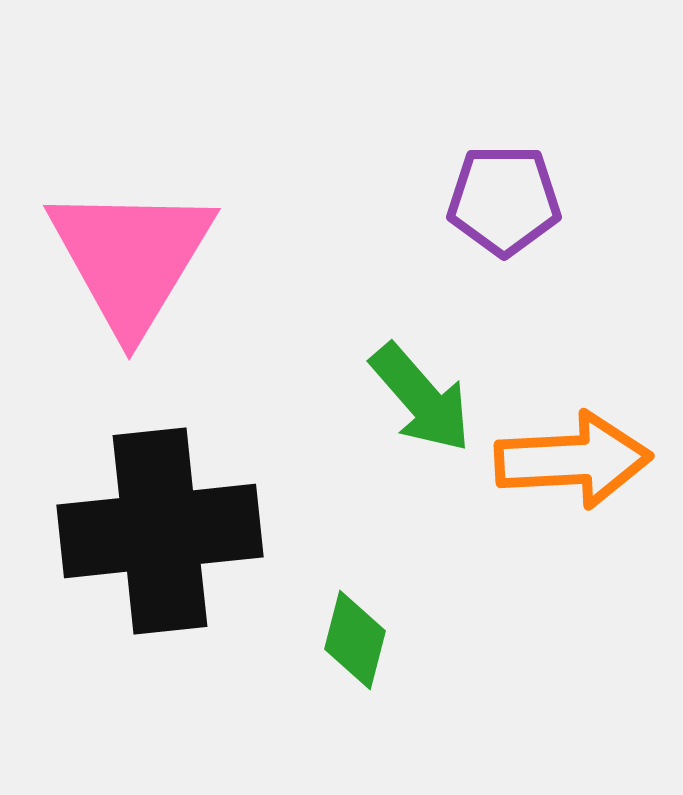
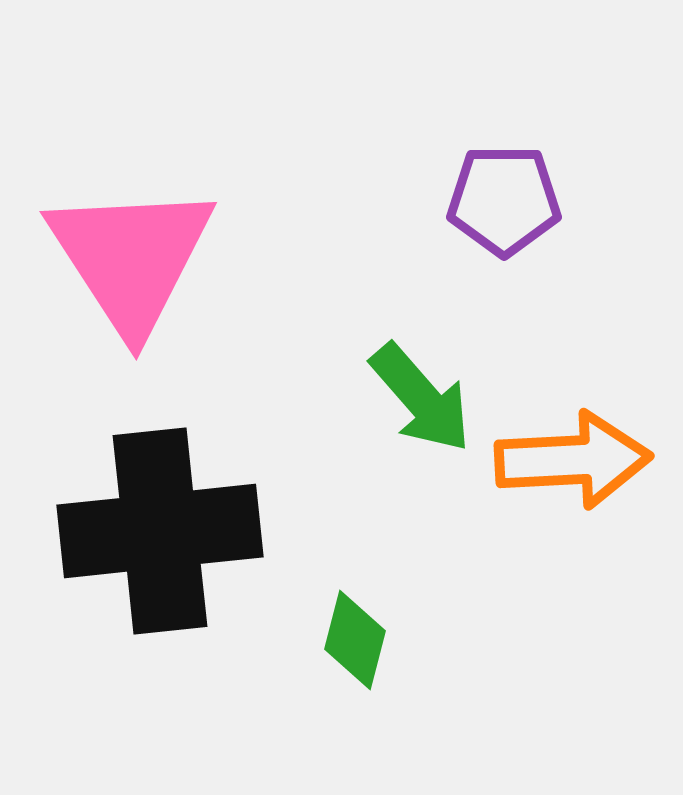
pink triangle: rotated 4 degrees counterclockwise
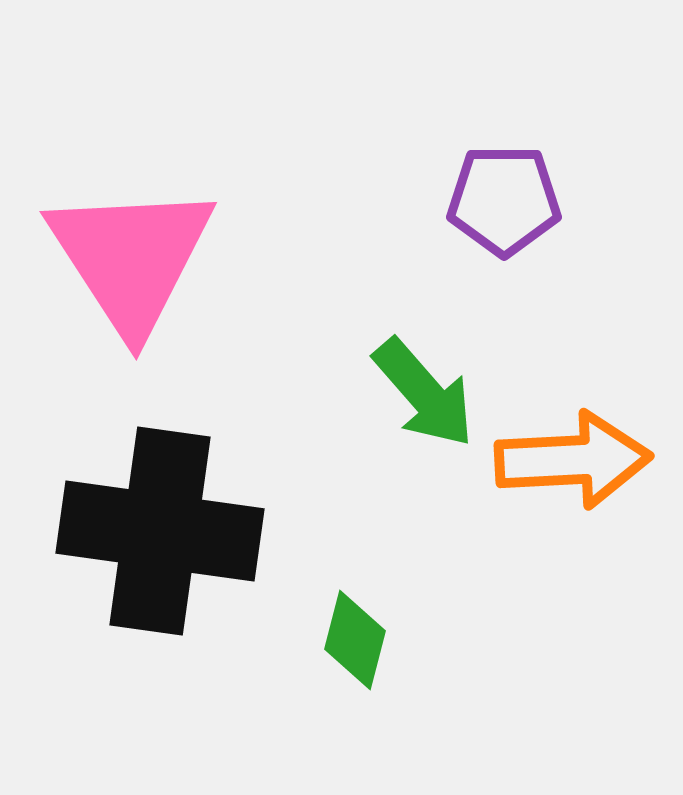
green arrow: moved 3 px right, 5 px up
black cross: rotated 14 degrees clockwise
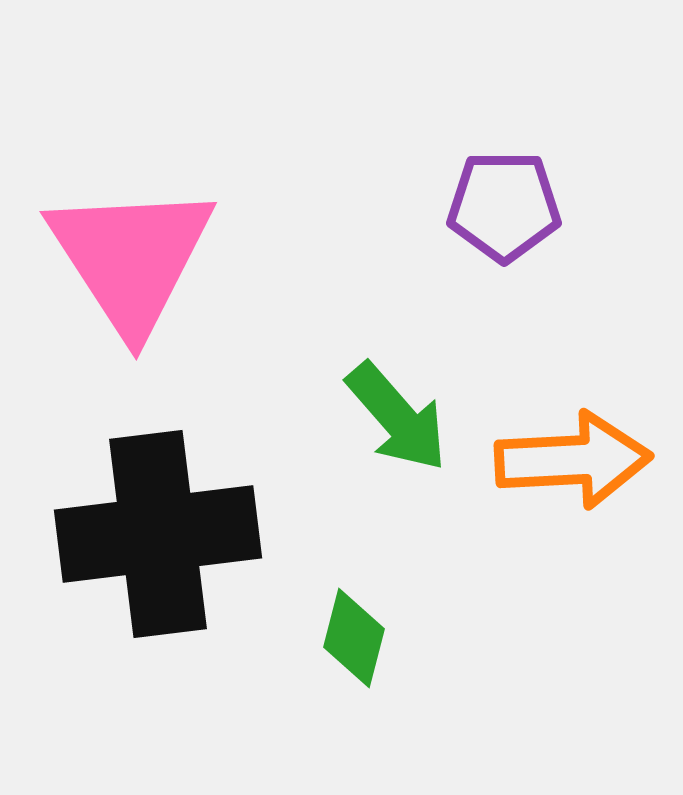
purple pentagon: moved 6 px down
green arrow: moved 27 px left, 24 px down
black cross: moved 2 px left, 3 px down; rotated 15 degrees counterclockwise
green diamond: moved 1 px left, 2 px up
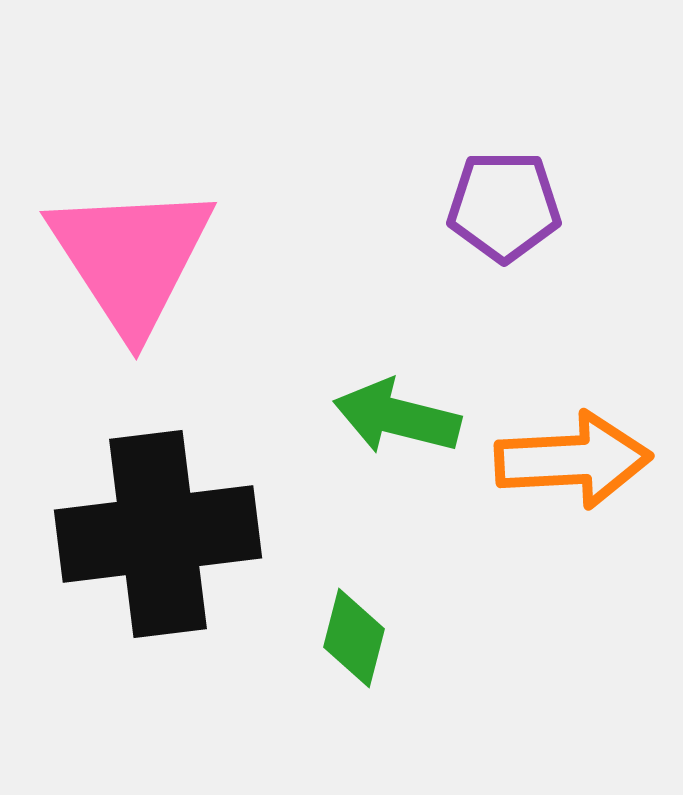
green arrow: rotated 145 degrees clockwise
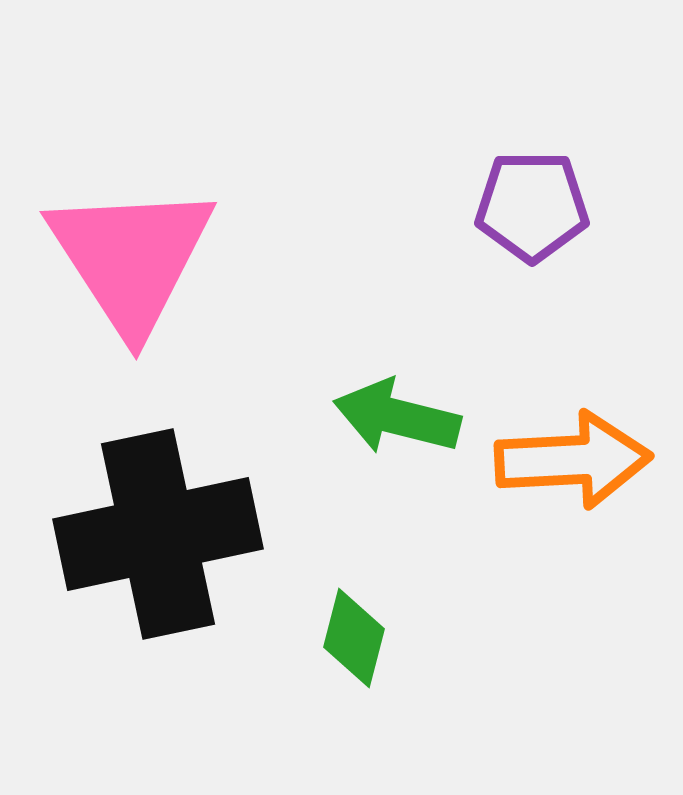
purple pentagon: moved 28 px right
black cross: rotated 5 degrees counterclockwise
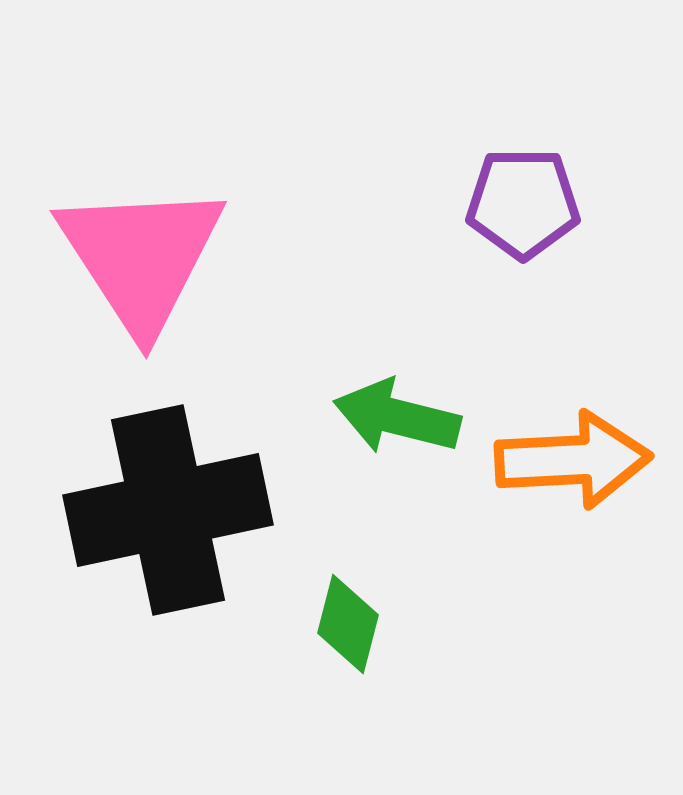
purple pentagon: moved 9 px left, 3 px up
pink triangle: moved 10 px right, 1 px up
black cross: moved 10 px right, 24 px up
green diamond: moved 6 px left, 14 px up
